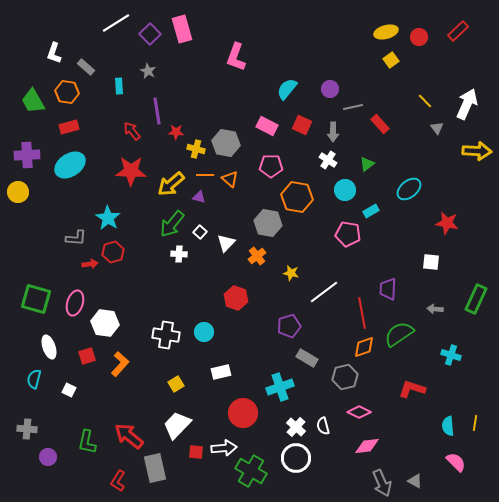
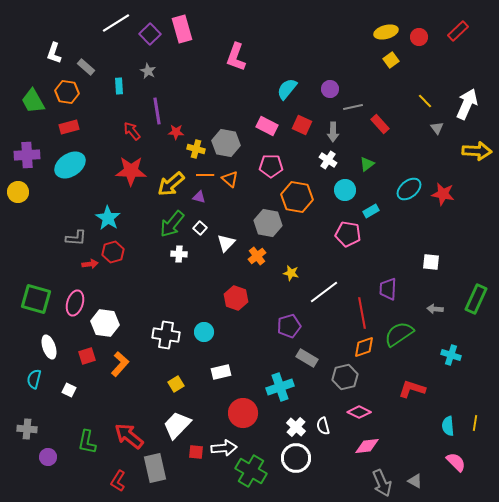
red star at (447, 223): moved 4 px left, 29 px up
white square at (200, 232): moved 4 px up
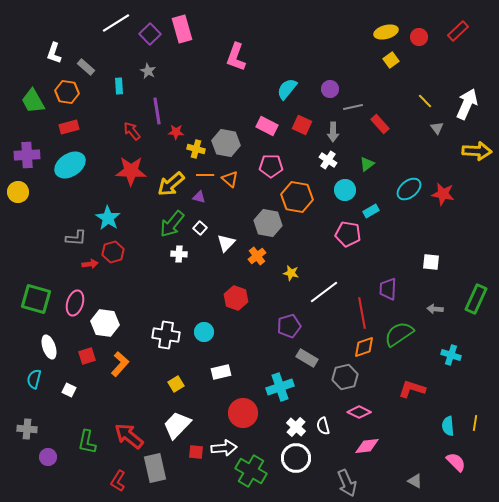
gray arrow at (382, 483): moved 35 px left
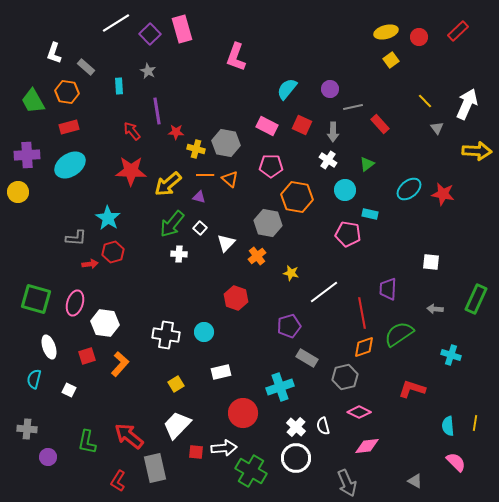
yellow arrow at (171, 184): moved 3 px left
cyan rectangle at (371, 211): moved 1 px left, 3 px down; rotated 42 degrees clockwise
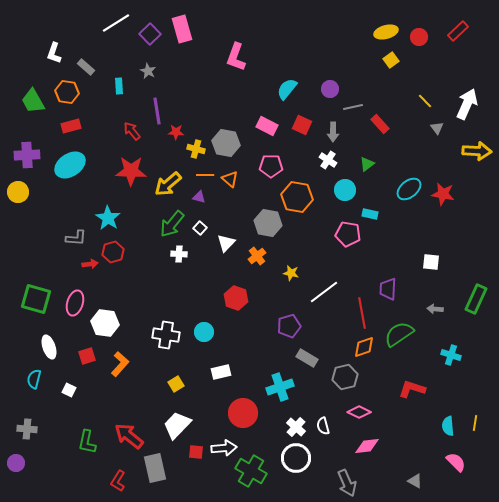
red rectangle at (69, 127): moved 2 px right, 1 px up
purple circle at (48, 457): moved 32 px left, 6 px down
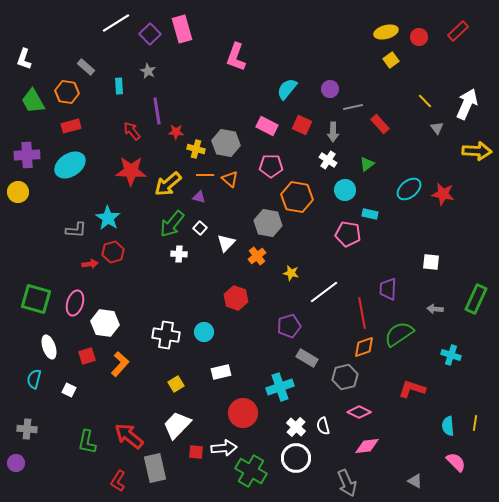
white L-shape at (54, 53): moved 30 px left, 6 px down
gray L-shape at (76, 238): moved 8 px up
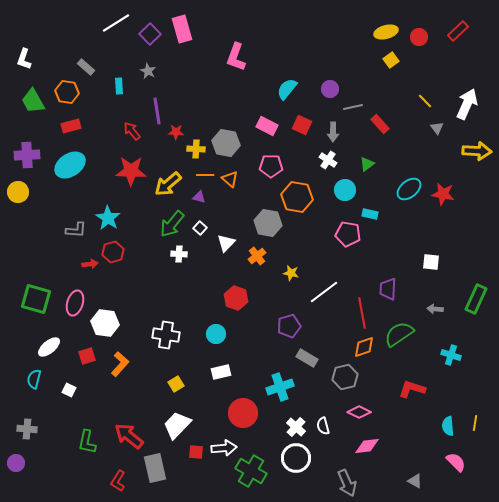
yellow cross at (196, 149): rotated 12 degrees counterclockwise
cyan circle at (204, 332): moved 12 px right, 2 px down
white ellipse at (49, 347): rotated 70 degrees clockwise
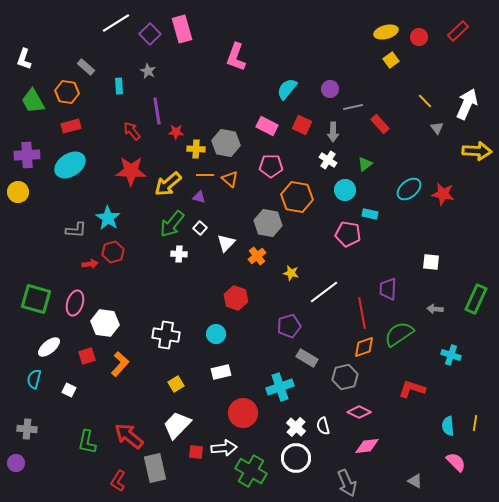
green triangle at (367, 164): moved 2 px left
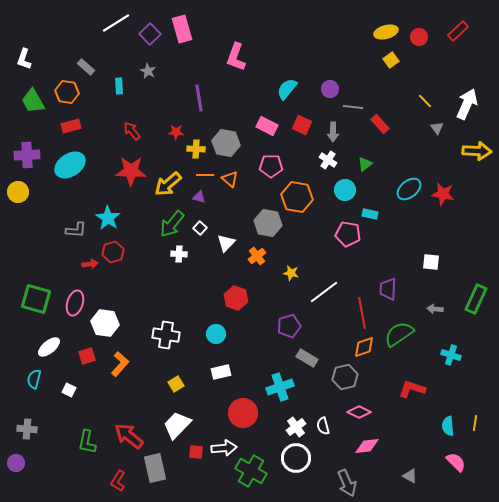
gray line at (353, 107): rotated 18 degrees clockwise
purple line at (157, 111): moved 42 px right, 13 px up
white cross at (296, 427): rotated 12 degrees clockwise
gray triangle at (415, 481): moved 5 px left, 5 px up
